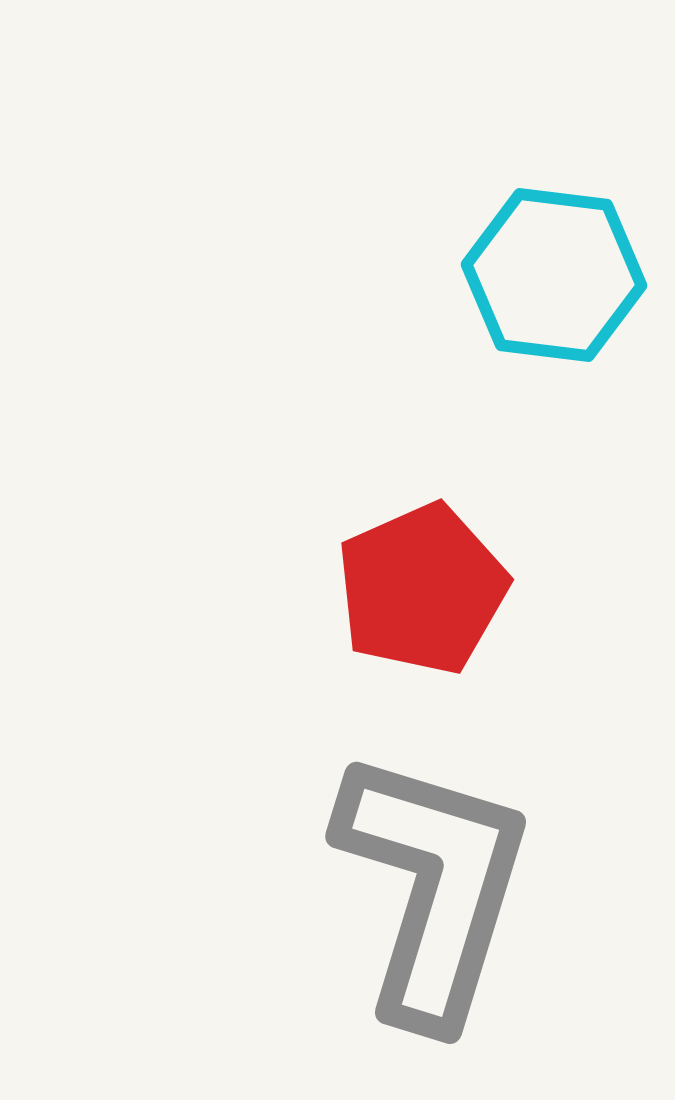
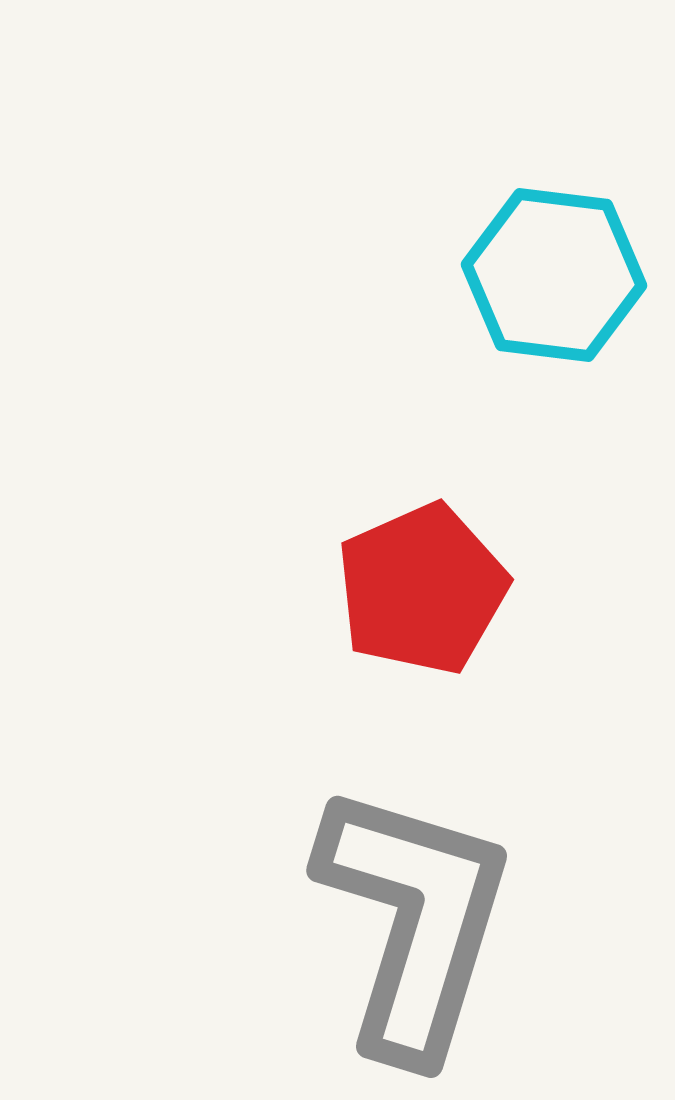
gray L-shape: moved 19 px left, 34 px down
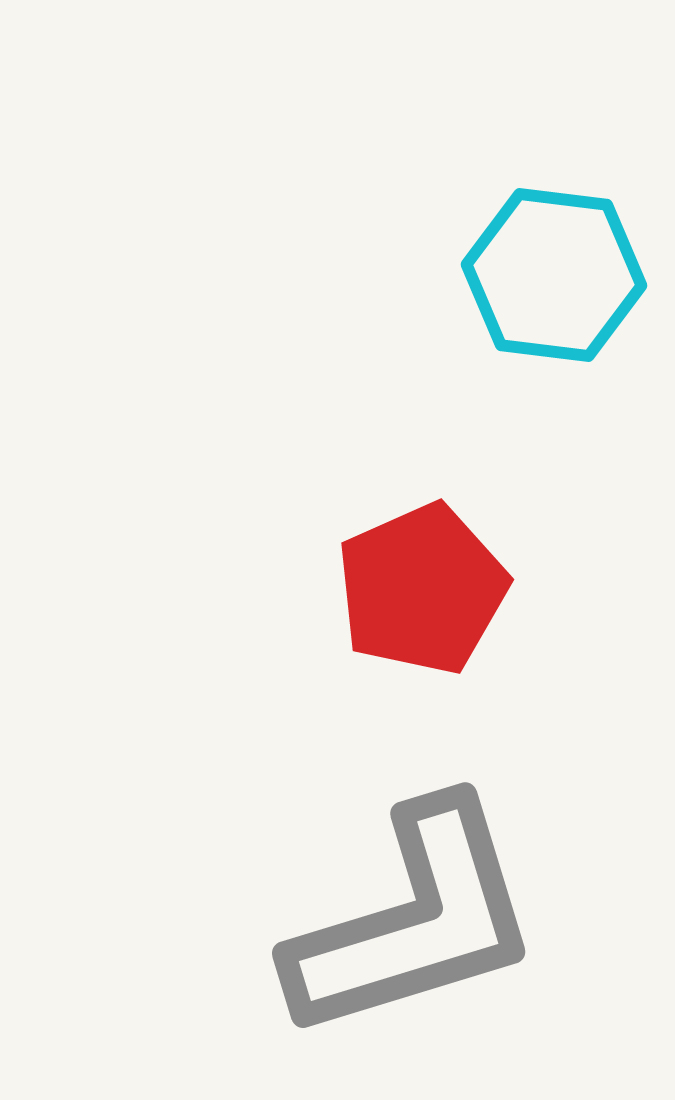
gray L-shape: rotated 56 degrees clockwise
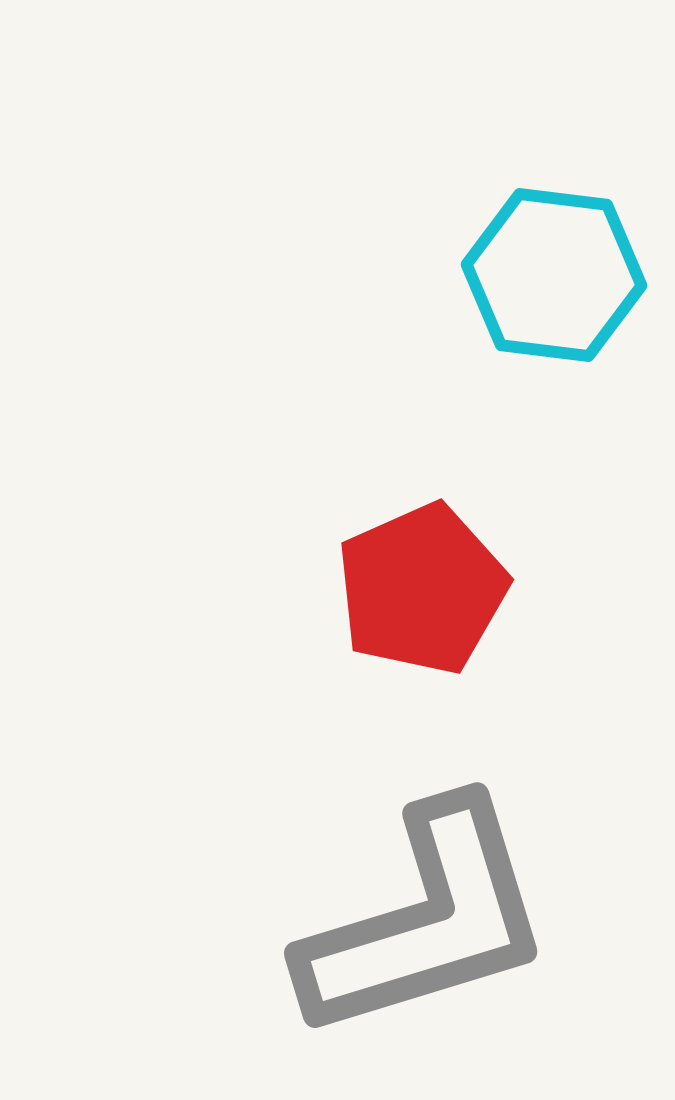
gray L-shape: moved 12 px right
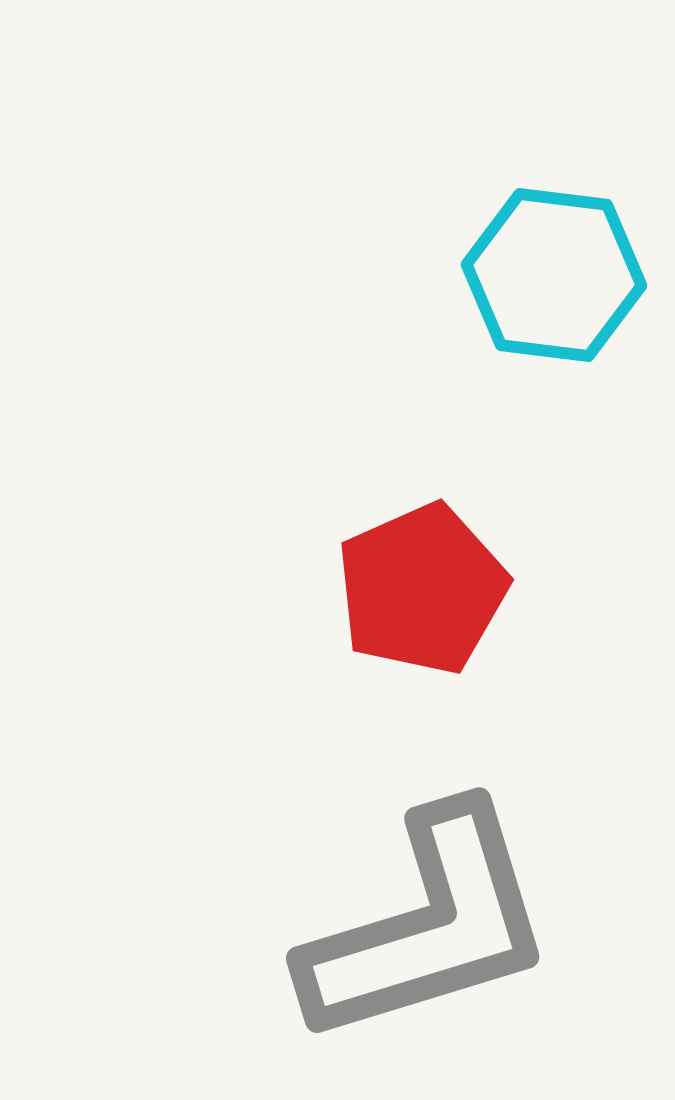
gray L-shape: moved 2 px right, 5 px down
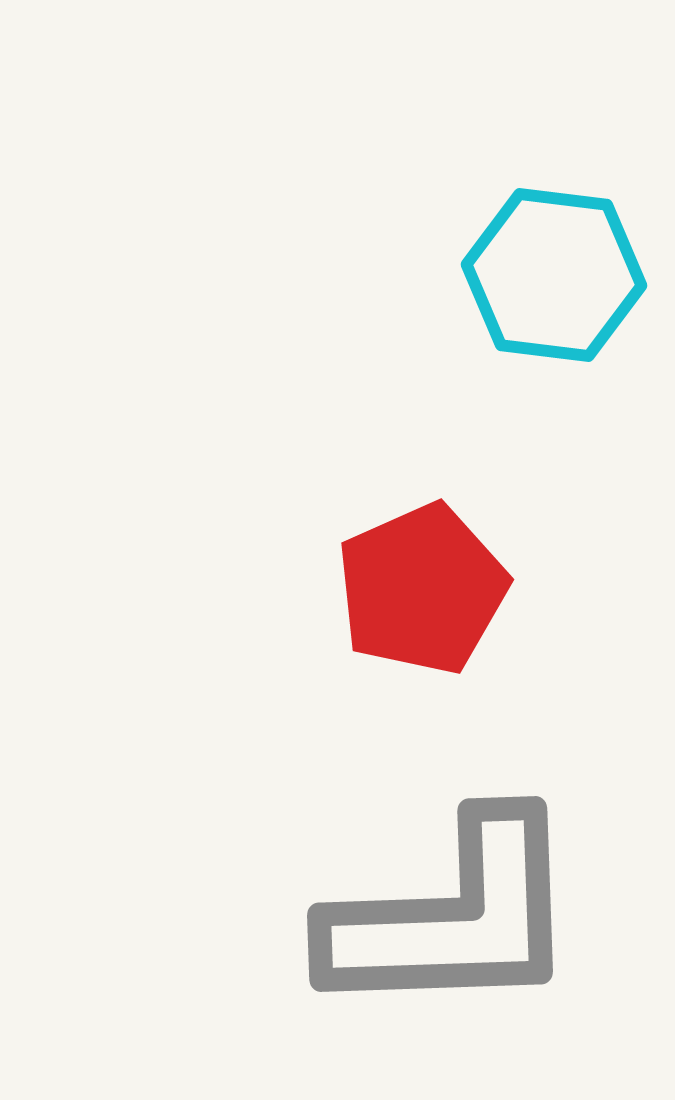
gray L-shape: moved 25 px right, 9 px up; rotated 15 degrees clockwise
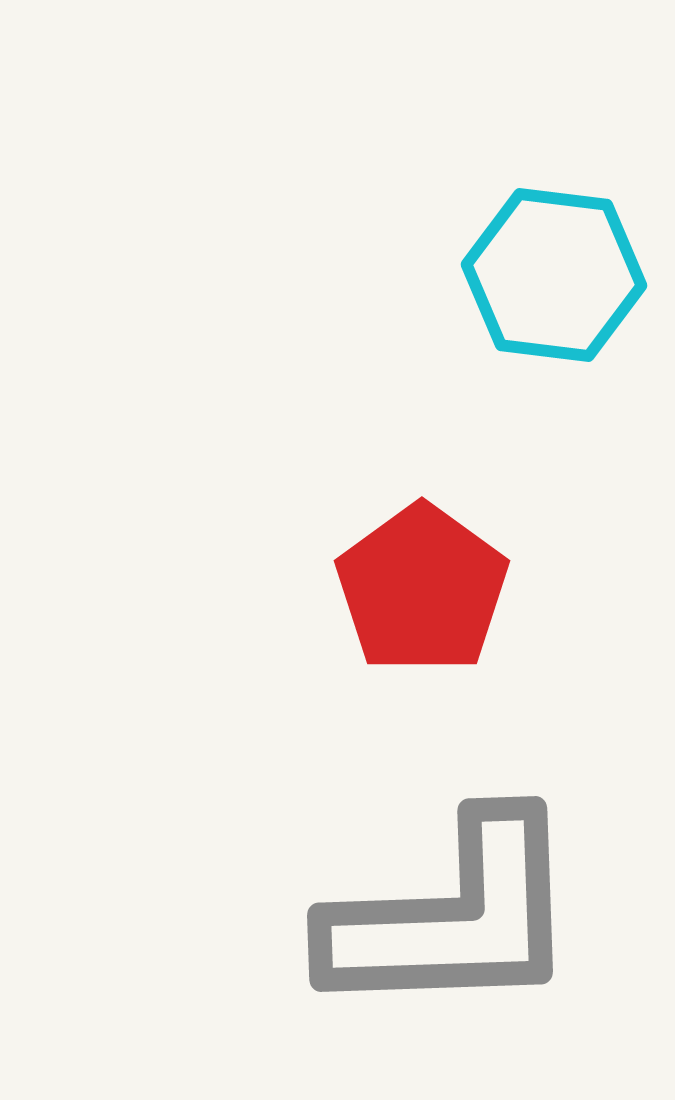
red pentagon: rotated 12 degrees counterclockwise
